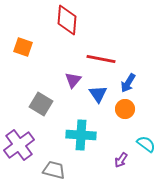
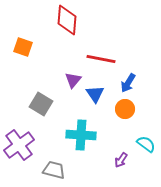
blue triangle: moved 3 px left
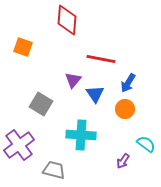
purple arrow: moved 2 px right, 1 px down
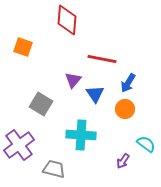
red line: moved 1 px right
gray trapezoid: moved 1 px up
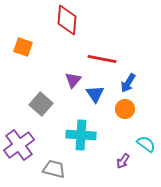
gray square: rotated 10 degrees clockwise
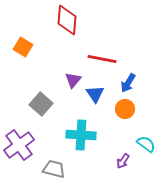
orange square: rotated 12 degrees clockwise
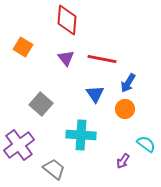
purple triangle: moved 7 px left, 22 px up; rotated 18 degrees counterclockwise
gray trapezoid: rotated 25 degrees clockwise
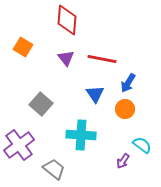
cyan semicircle: moved 4 px left, 1 px down
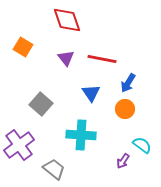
red diamond: rotated 24 degrees counterclockwise
blue triangle: moved 4 px left, 1 px up
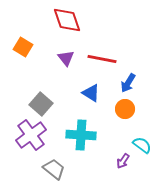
blue triangle: rotated 24 degrees counterclockwise
purple cross: moved 12 px right, 10 px up
